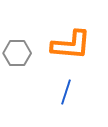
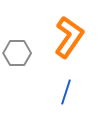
orange L-shape: moved 2 px left, 8 px up; rotated 60 degrees counterclockwise
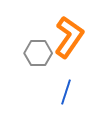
gray hexagon: moved 21 px right
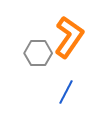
blue line: rotated 10 degrees clockwise
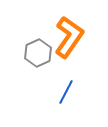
gray hexagon: rotated 24 degrees counterclockwise
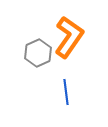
blue line: rotated 35 degrees counterclockwise
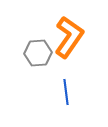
gray hexagon: rotated 20 degrees clockwise
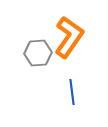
blue line: moved 6 px right
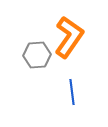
gray hexagon: moved 1 px left, 2 px down
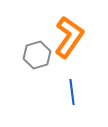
gray hexagon: rotated 12 degrees counterclockwise
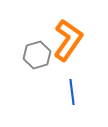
orange L-shape: moved 1 px left, 3 px down
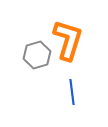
orange L-shape: rotated 18 degrees counterclockwise
